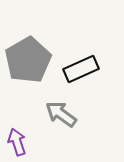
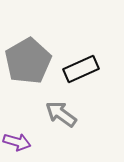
gray pentagon: moved 1 px down
purple arrow: rotated 124 degrees clockwise
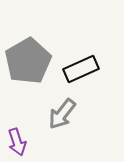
gray arrow: moved 1 px right; rotated 88 degrees counterclockwise
purple arrow: rotated 56 degrees clockwise
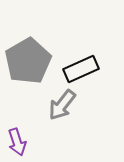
gray arrow: moved 9 px up
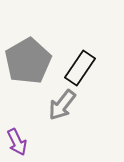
black rectangle: moved 1 px left, 1 px up; rotated 32 degrees counterclockwise
purple arrow: rotated 8 degrees counterclockwise
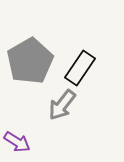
gray pentagon: moved 2 px right
purple arrow: rotated 32 degrees counterclockwise
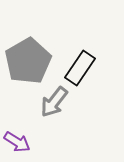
gray pentagon: moved 2 px left
gray arrow: moved 8 px left, 3 px up
